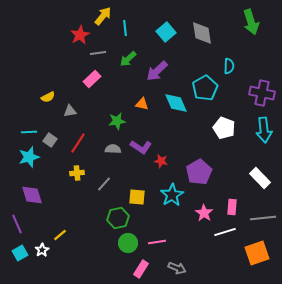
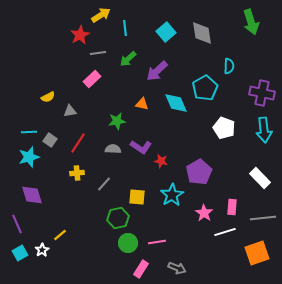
yellow arrow at (103, 16): moved 2 px left, 1 px up; rotated 18 degrees clockwise
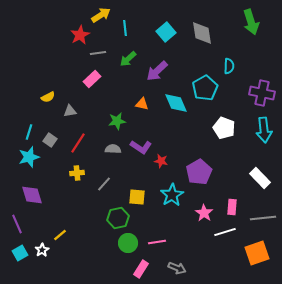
cyan line at (29, 132): rotated 70 degrees counterclockwise
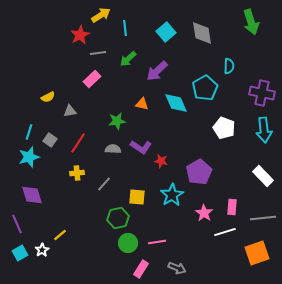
white rectangle at (260, 178): moved 3 px right, 2 px up
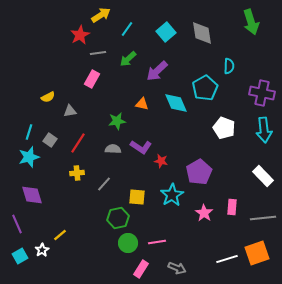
cyan line at (125, 28): moved 2 px right, 1 px down; rotated 42 degrees clockwise
pink rectangle at (92, 79): rotated 18 degrees counterclockwise
white line at (225, 232): moved 2 px right, 27 px down
cyan square at (20, 253): moved 3 px down
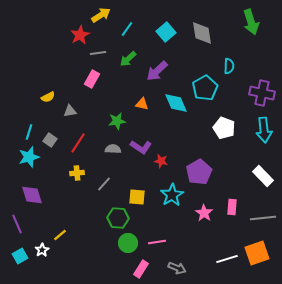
green hexagon at (118, 218): rotated 15 degrees clockwise
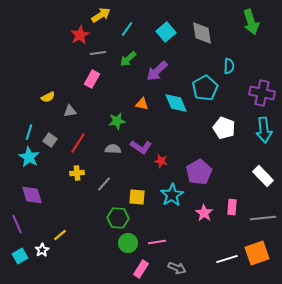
cyan star at (29, 157): rotated 25 degrees counterclockwise
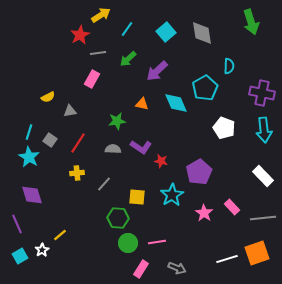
pink rectangle at (232, 207): rotated 49 degrees counterclockwise
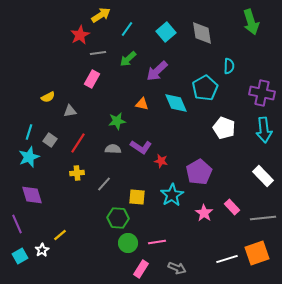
cyan star at (29, 157): rotated 20 degrees clockwise
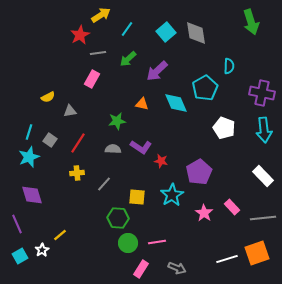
gray diamond at (202, 33): moved 6 px left
